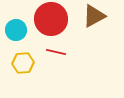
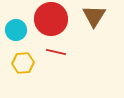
brown triangle: rotated 30 degrees counterclockwise
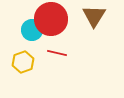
cyan circle: moved 16 px right
red line: moved 1 px right, 1 px down
yellow hexagon: moved 1 px up; rotated 15 degrees counterclockwise
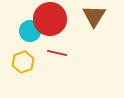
red circle: moved 1 px left
cyan circle: moved 2 px left, 1 px down
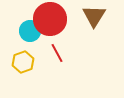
red line: rotated 48 degrees clockwise
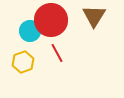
red circle: moved 1 px right, 1 px down
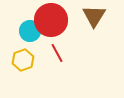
yellow hexagon: moved 2 px up
